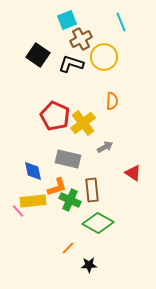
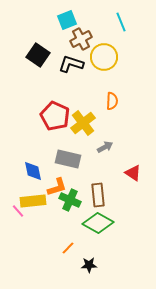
brown rectangle: moved 6 px right, 5 px down
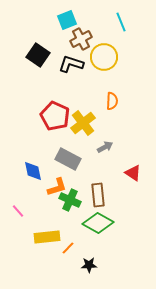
gray rectangle: rotated 15 degrees clockwise
yellow rectangle: moved 14 px right, 36 px down
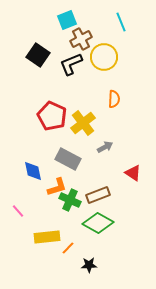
black L-shape: rotated 40 degrees counterclockwise
orange semicircle: moved 2 px right, 2 px up
red pentagon: moved 3 px left
brown rectangle: rotated 75 degrees clockwise
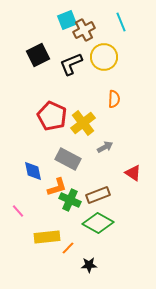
brown cross: moved 3 px right, 9 px up
black square: rotated 30 degrees clockwise
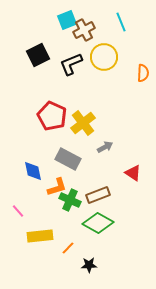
orange semicircle: moved 29 px right, 26 px up
yellow rectangle: moved 7 px left, 1 px up
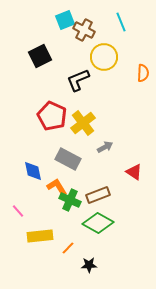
cyan square: moved 2 px left
brown cross: rotated 35 degrees counterclockwise
black square: moved 2 px right, 1 px down
black L-shape: moved 7 px right, 16 px down
red triangle: moved 1 px right, 1 px up
orange L-shape: rotated 105 degrees counterclockwise
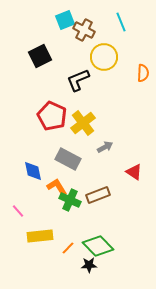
green diamond: moved 23 px down; rotated 16 degrees clockwise
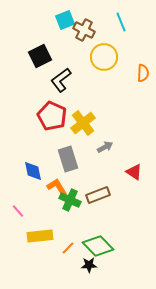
black L-shape: moved 17 px left; rotated 15 degrees counterclockwise
gray rectangle: rotated 45 degrees clockwise
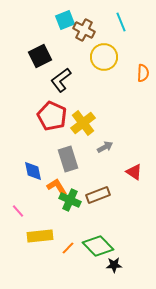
black star: moved 25 px right
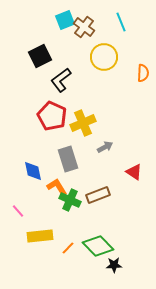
brown cross: moved 3 px up; rotated 10 degrees clockwise
yellow cross: rotated 15 degrees clockwise
